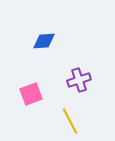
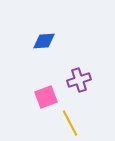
pink square: moved 15 px right, 3 px down
yellow line: moved 2 px down
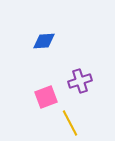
purple cross: moved 1 px right, 1 px down
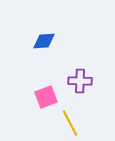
purple cross: rotated 20 degrees clockwise
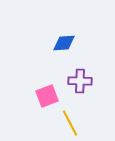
blue diamond: moved 20 px right, 2 px down
pink square: moved 1 px right, 1 px up
